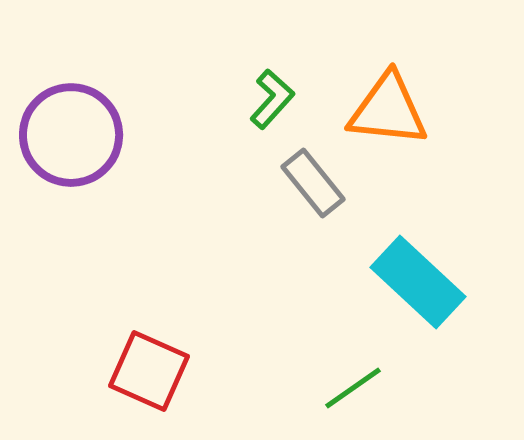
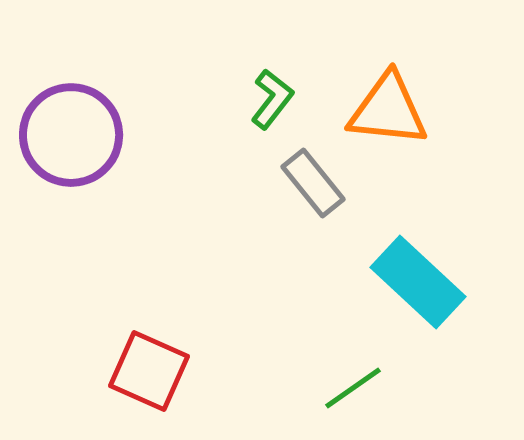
green L-shape: rotated 4 degrees counterclockwise
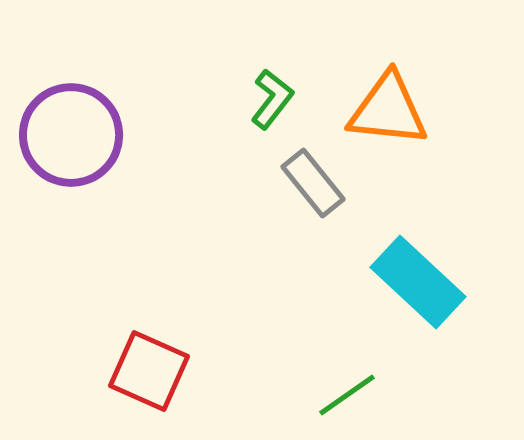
green line: moved 6 px left, 7 px down
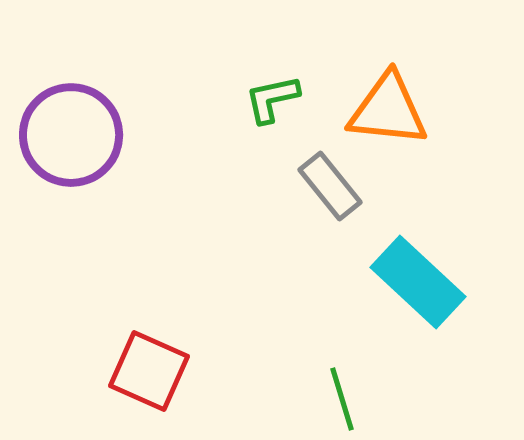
green L-shape: rotated 140 degrees counterclockwise
gray rectangle: moved 17 px right, 3 px down
green line: moved 5 px left, 4 px down; rotated 72 degrees counterclockwise
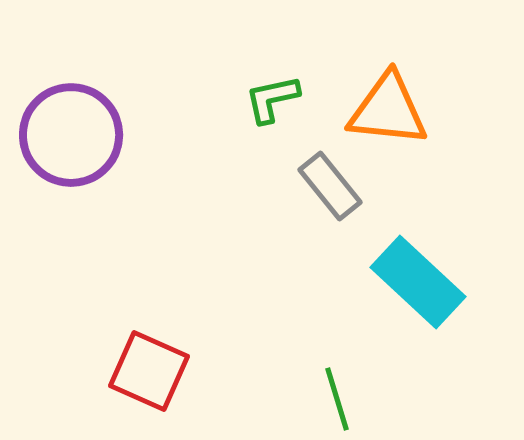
green line: moved 5 px left
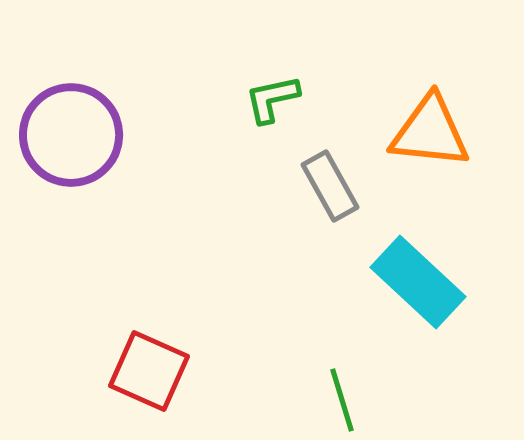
orange triangle: moved 42 px right, 22 px down
gray rectangle: rotated 10 degrees clockwise
green line: moved 5 px right, 1 px down
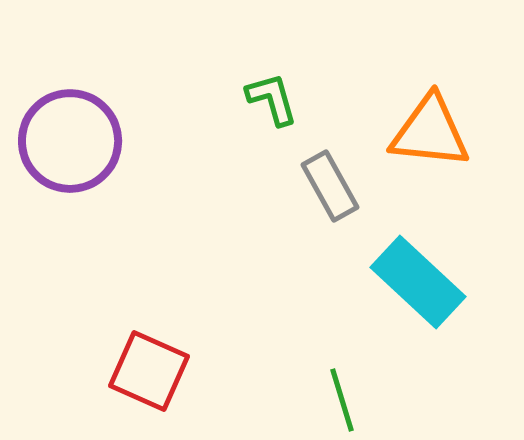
green L-shape: rotated 86 degrees clockwise
purple circle: moved 1 px left, 6 px down
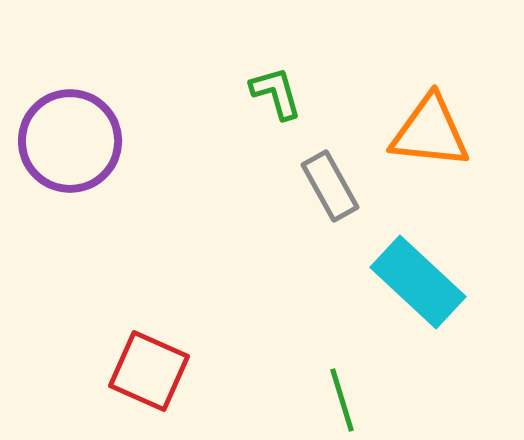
green L-shape: moved 4 px right, 6 px up
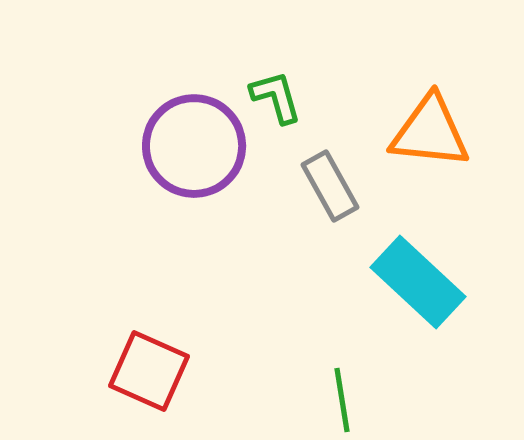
green L-shape: moved 4 px down
purple circle: moved 124 px right, 5 px down
green line: rotated 8 degrees clockwise
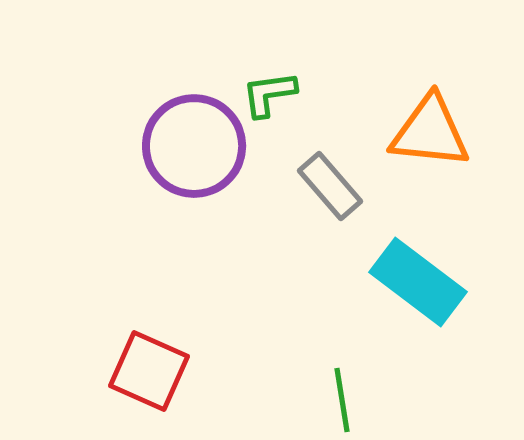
green L-shape: moved 7 px left, 3 px up; rotated 82 degrees counterclockwise
gray rectangle: rotated 12 degrees counterclockwise
cyan rectangle: rotated 6 degrees counterclockwise
